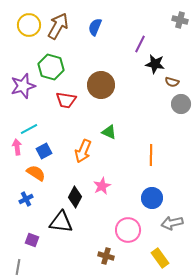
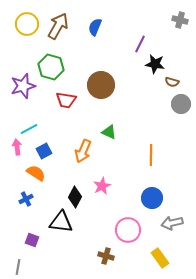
yellow circle: moved 2 px left, 1 px up
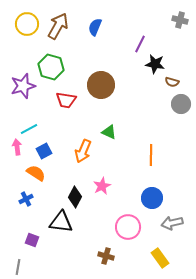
pink circle: moved 3 px up
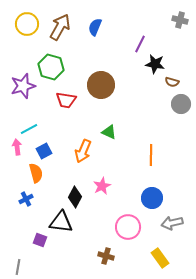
brown arrow: moved 2 px right, 1 px down
orange semicircle: rotated 42 degrees clockwise
purple square: moved 8 px right
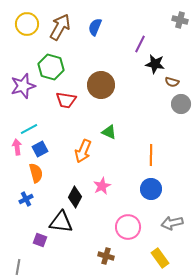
blue square: moved 4 px left, 2 px up
blue circle: moved 1 px left, 9 px up
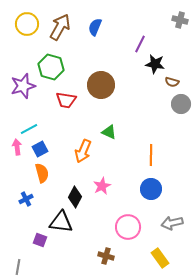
orange semicircle: moved 6 px right
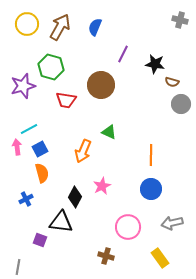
purple line: moved 17 px left, 10 px down
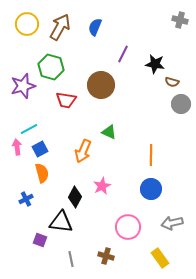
gray line: moved 53 px right, 8 px up; rotated 21 degrees counterclockwise
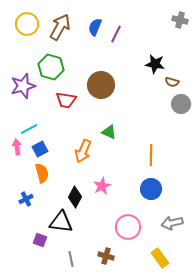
purple line: moved 7 px left, 20 px up
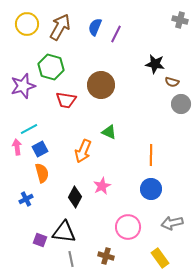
black triangle: moved 3 px right, 10 px down
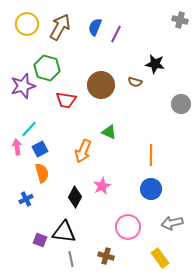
green hexagon: moved 4 px left, 1 px down
brown semicircle: moved 37 px left
cyan line: rotated 18 degrees counterclockwise
